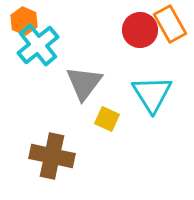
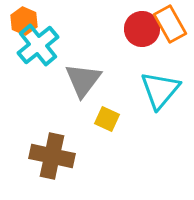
red circle: moved 2 px right, 1 px up
gray triangle: moved 1 px left, 3 px up
cyan triangle: moved 8 px right, 4 px up; rotated 12 degrees clockwise
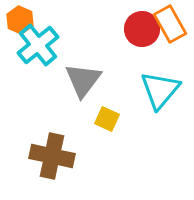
orange hexagon: moved 4 px left, 1 px up
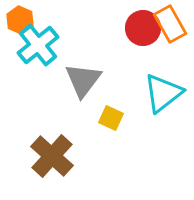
red circle: moved 1 px right, 1 px up
cyan triangle: moved 3 px right, 3 px down; rotated 12 degrees clockwise
yellow square: moved 4 px right, 1 px up
brown cross: rotated 30 degrees clockwise
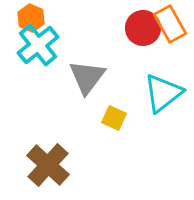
orange hexagon: moved 11 px right, 2 px up
gray triangle: moved 4 px right, 3 px up
yellow square: moved 3 px right
brown cross: moved 4 px left, 9 px down
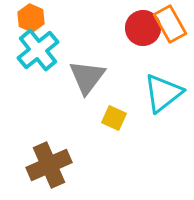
cyan cross: moved 5 px down
brown cross: moved 1 px right; rotated 24 degrees clockwise
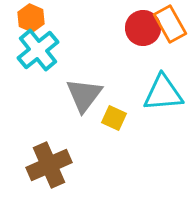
gray triangle: moved 3 px left, 18 px down
cyan triangle: rotated 33 degrees clockwise
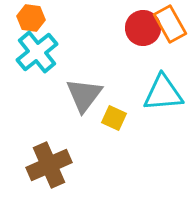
orange hexagon: rotated 16 degrees counterclockwise
cyan cross: moved 1 px left, 2 px down
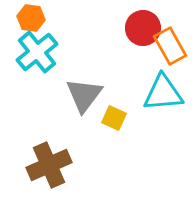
orange rectangle: moved 22 px down
